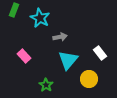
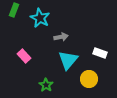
gray arrow: moved 1 px right
white rectangle: rotated 32 degrees counterclockwise
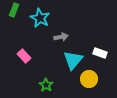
cyan triangle: moved 5 px right
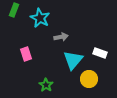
pink rectangle: moved 2 px right, 2 px up; rotated 24 degrees clockwise
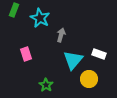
gray arrow: moved 2 px up; rotated 64 degrees counterclockwise
white rectangle: moved 1 px left, 1 px down
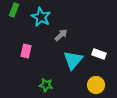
cyan star: moved 1 px right, 1 px up
gray arrow: rotated 32 degrees clockwise
pink rectangle: moved 3 px up; rotated 32 degrees clockwise
yellow circle: moved 7 px right, 6 px down
green star: rotated 24 degrees counterclockwise
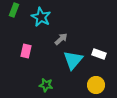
gray arrow: moved 4 px down
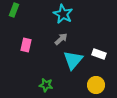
cyan star: moved 22 px right, 3 px up
pink rectangle: moved 6 px up
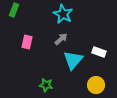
pink rectangle: moved 1 px right, 3 px up
white rectangle: moved 2 px up
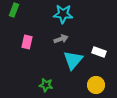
cyan star: rotated 24 degrees counterclockwise
gray arrow: rotated 24 degrees clockwise
